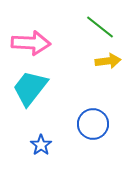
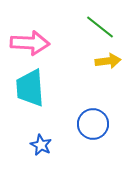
pink arrow: moved 1 px left
cyan trapezoid: rotated 42 degrees counterclockwise
blue star: rotated 10 degrees counterclockwise
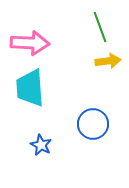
green line: rotated 32 degrees clockwise
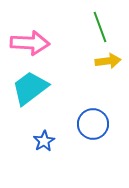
cyan trapezoid: rotated 57 degrees clockwise
blue star: moved 3 px right, 4 px up; rotated 15 degrees clockwise
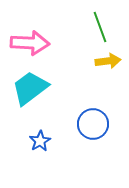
blue star: moved 4 px left
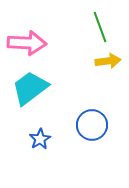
pink arrow: moved 3 px left
blue circle: moved 1 px left, 1 px down
blue star: moved 2 px up
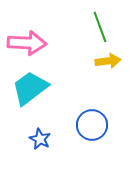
blue star: rotated 15 degrees counterclockwise
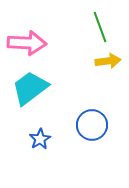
blue star: rotated 15 degrees clockwise
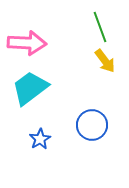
yellow arrow: moved 3 px left; rotated 60 degrees clockwise
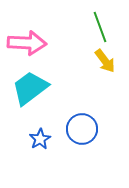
blue circle: moved 10 px left, 4 px down
